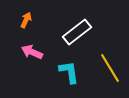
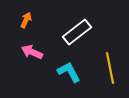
yellow line: rotated 20 degrees clockwise
cyan L-shape: rotated 20 degrees counterclockwise
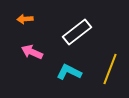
orange arrow: moved 1 px left, 1 px up; rotated 119 degrees counterclockwise
yellow line: moved 1 px down; rotated 32 degrees clockwise
cyan L-shape: rotated 35 degrees counterclockwise
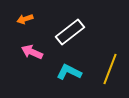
orange arrow: rotated 14 degrees counterclockwise
white rectangle: moved 7 px left
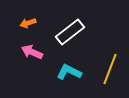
orange arrow: moved 3 px right, 4 px down
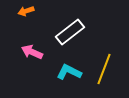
orange arrow: moved 2 px left, 12 px up
yellow line: moved 6 px left
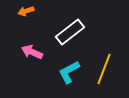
cyan L-shape: rotated 55 degrees counterclockwise
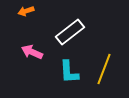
cyan L-shape: rotated 65 degrees counterclockwise
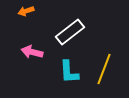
pink arrow: rotated 10 degrees counterclockwise
